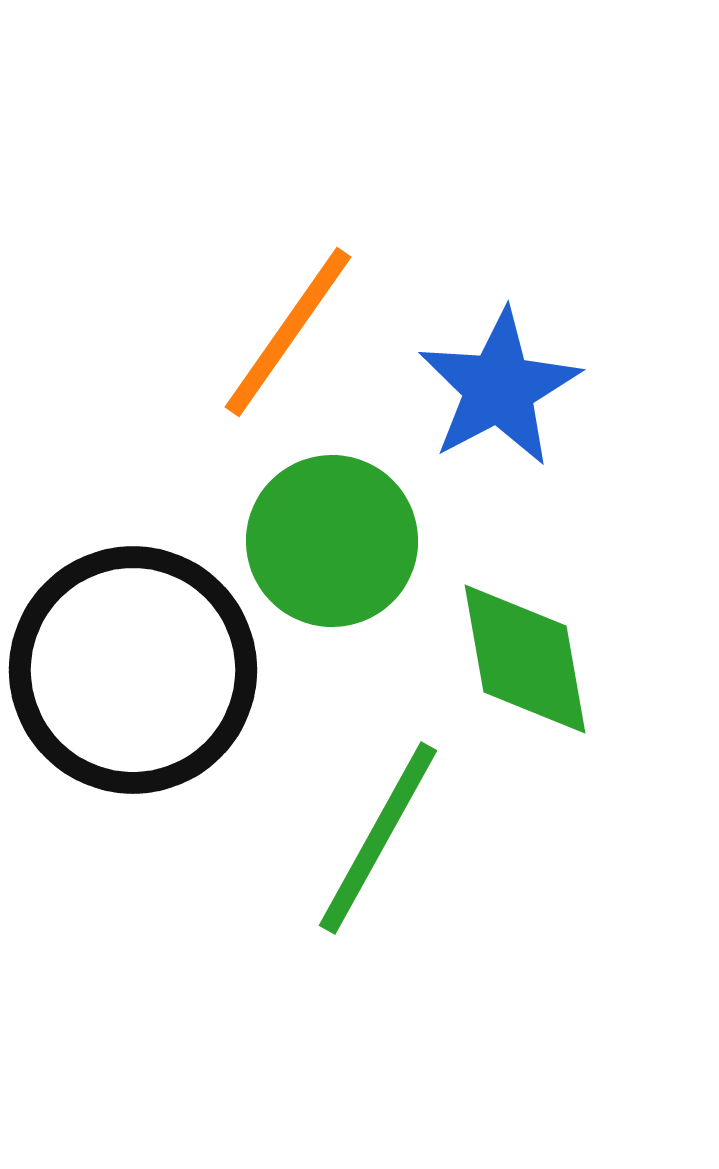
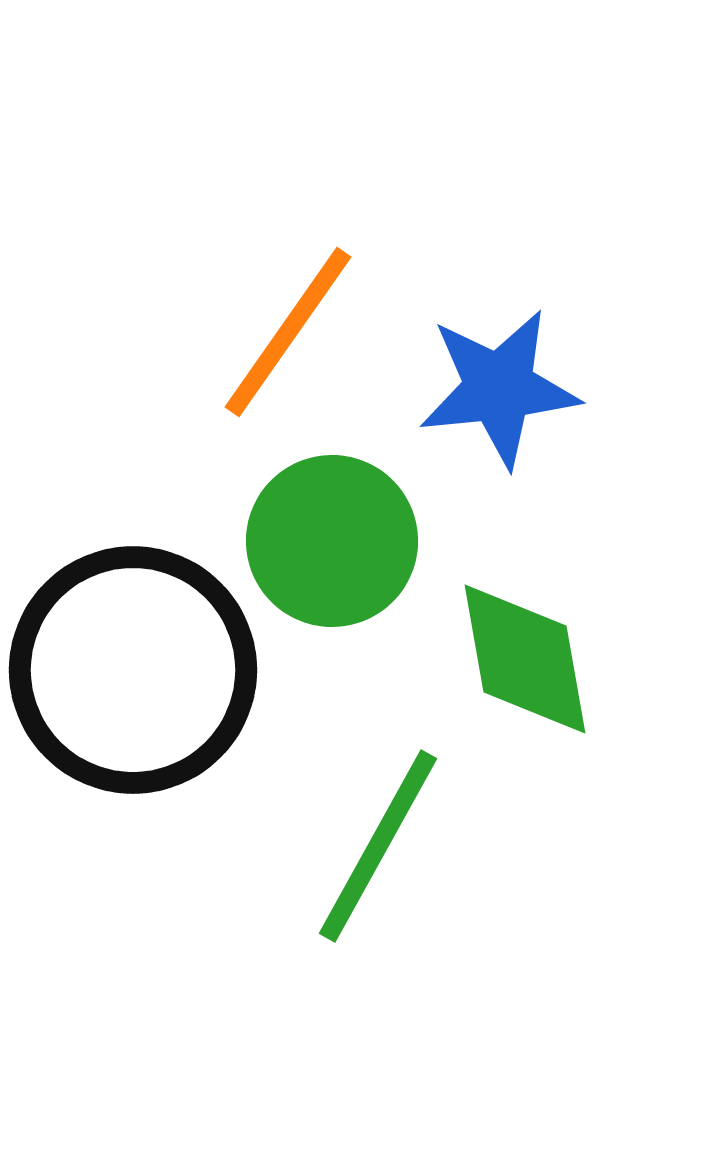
blue star: rotated 22 degrees clockwise
green line: moved 8 px down
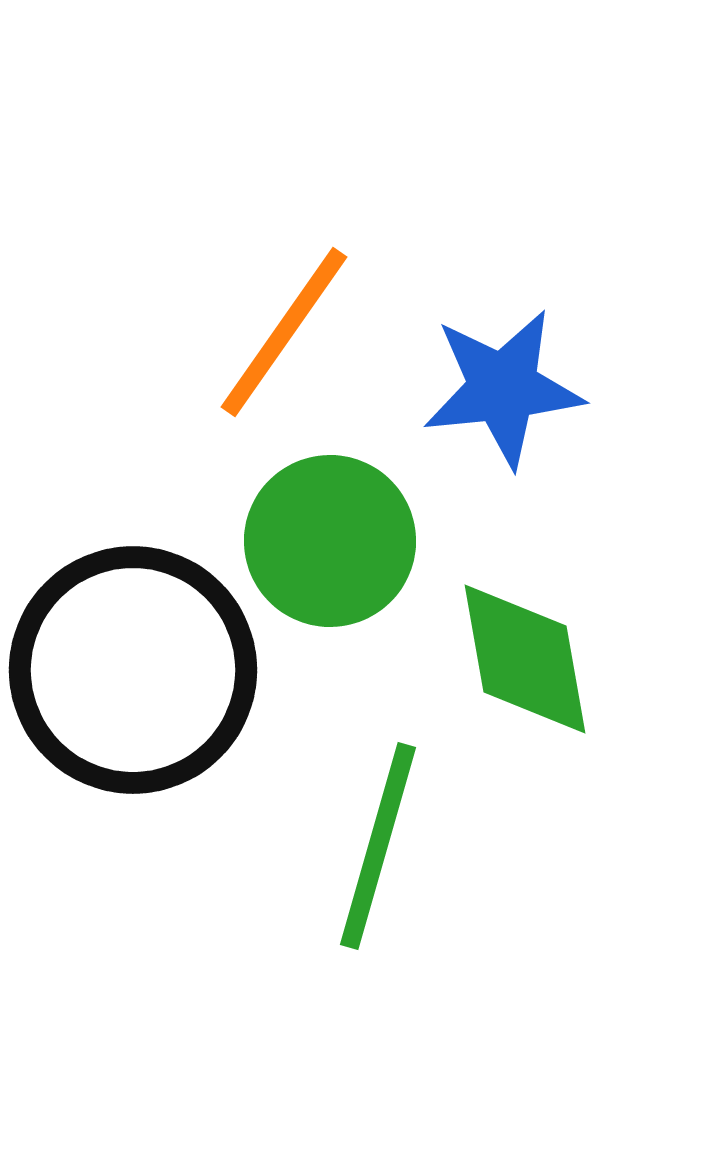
orange line: moved 4 px left
blue star: moved 4 px right
green circle: moved 2 px left
green line: rotated 13 degrees counterclockwise
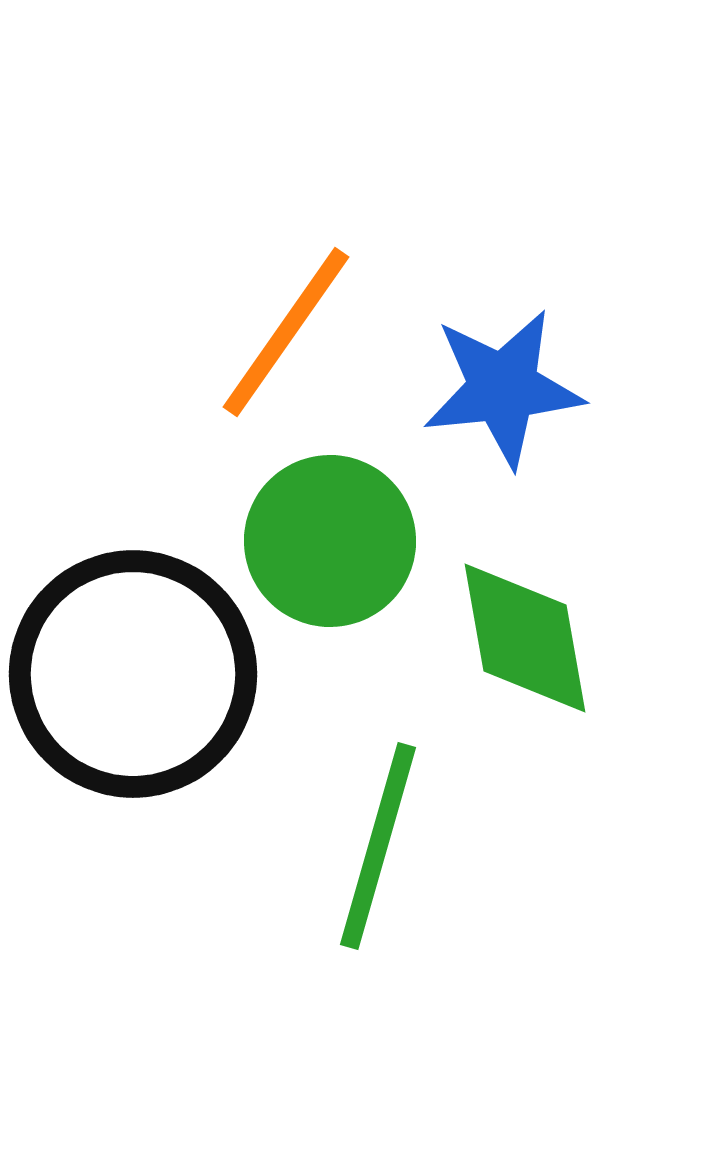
orange line: moved 2 px right
green diamond: moved 21 px up
black circle: moved 4 px down
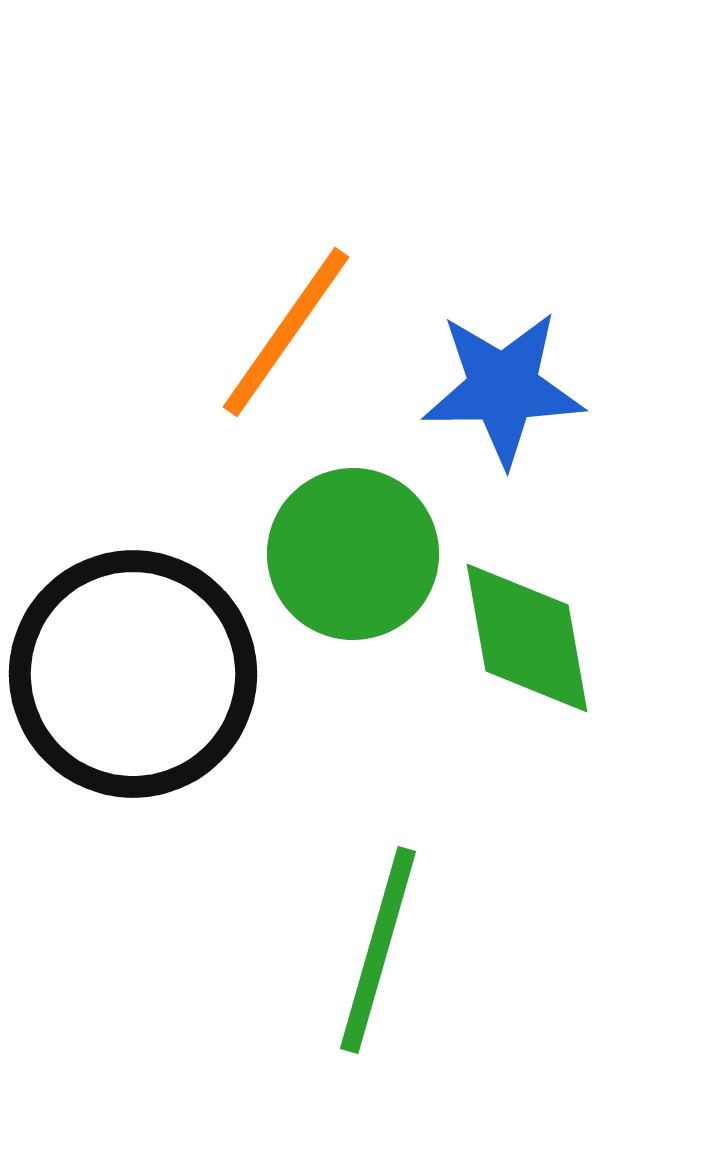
blue star: rotated 5 degrees clockwise
green circle: moved 23 px right, 13 px down
green diamond: moved 2 px right
green line: moved 104 px down
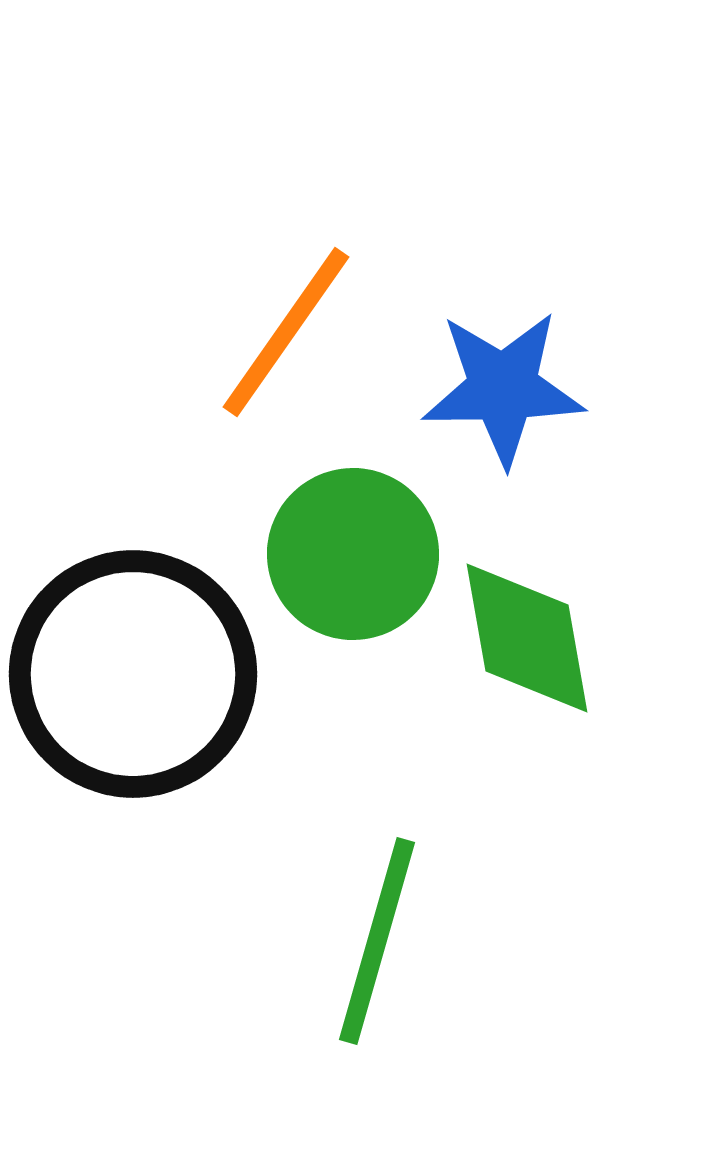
green line: moved 1 px left, 9 px up
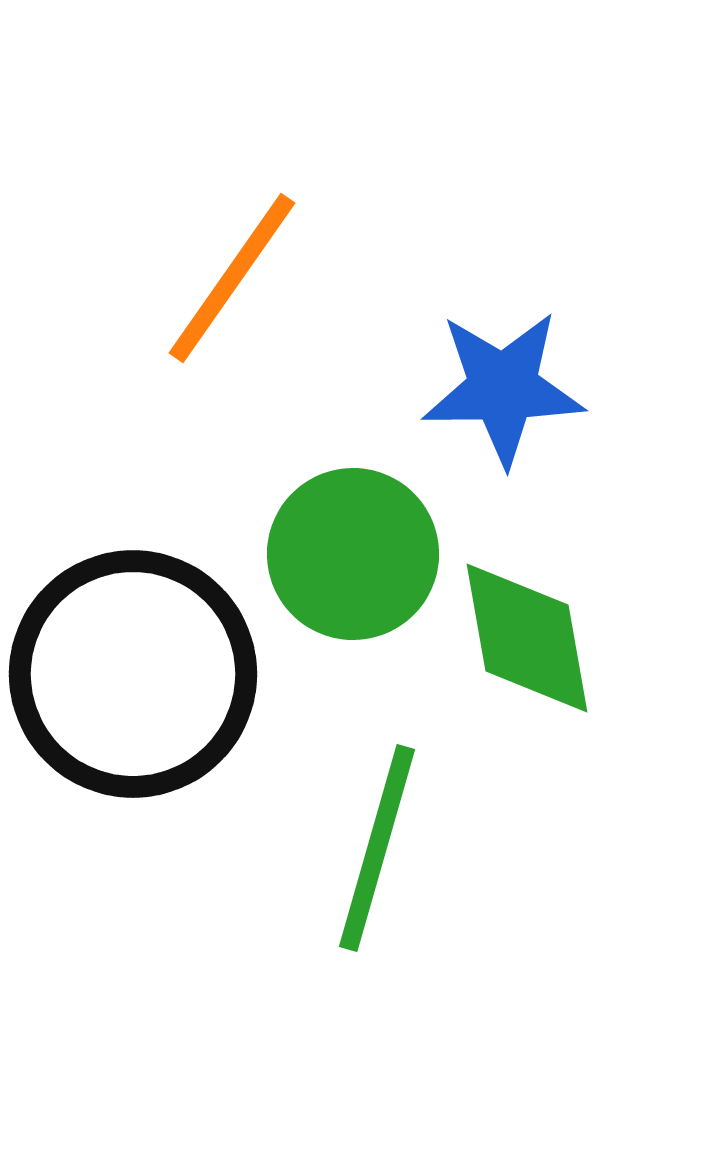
orange line: moved 54 px left, 54 px up
green line: moved 93 px up
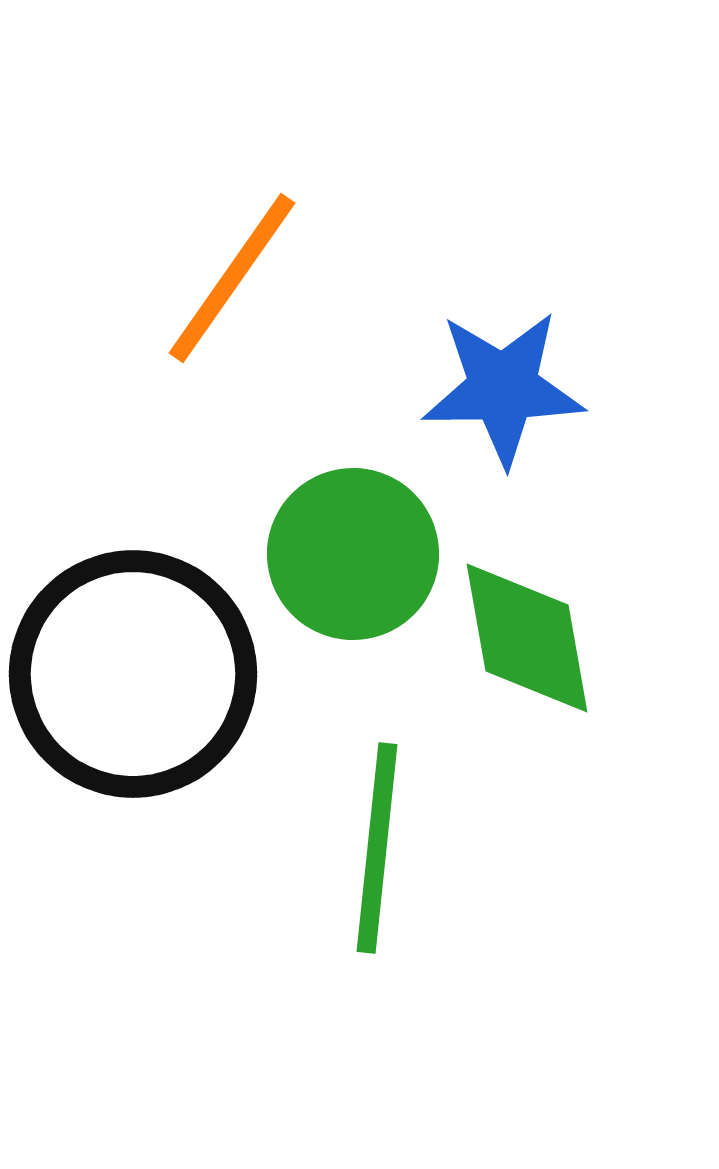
green line: rotated 10 degrees counterclockwise
